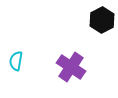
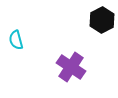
cyan semicircle: moved 21 px up; rotated 24 degrees counterclockwise
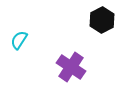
cyan semicircle: moved 3 px right; rotated 48 degrees clockwise
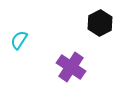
black hexagon: moved 2 px left, 3 px down
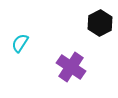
cyan semicircle: moved 1 px right, 3 px down
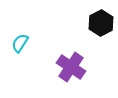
black hexagon: moved 1 px right
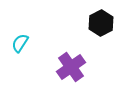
purple cross: rotated 20 degrees clockwise
